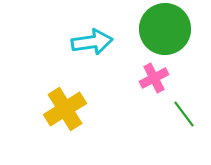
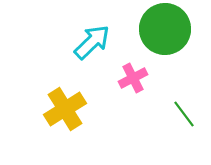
cyan arrow: rotated 36 degrees counterclockwise
pink cross: moved 21 px left
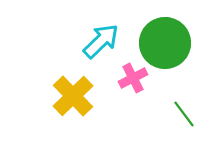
green circle: moved 14 px down
cyan arrow: moved 9 px right, 1 px up
yellow cross: moved 8 px right, 13 px up; rotated 12 degrees counterclockwise
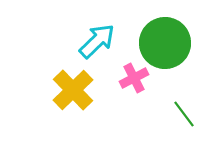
cyan arrow: moved 4 px left
pink cross: moved 1 px right
yellow cross: moved 6 px up
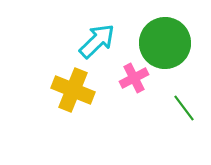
yellow cross: rotated 24 degrees counterclockwise
green line: moved 6 px up
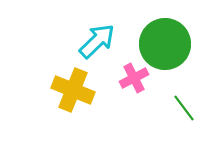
green circle: moved 1 px down
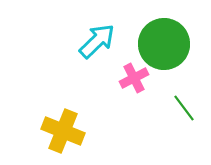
green circle: moved 1 px left
yellow cross: moved 10 px left, 41 px down
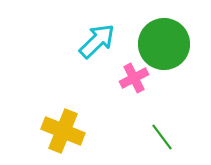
green line: moved 22 px left, 29 px down
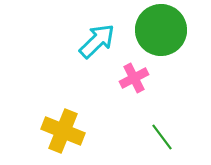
green circle: moved 3 px left, 14 px up
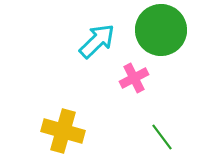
yellow cross: rotated 6 degrees counterclockwise
